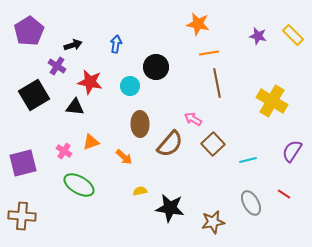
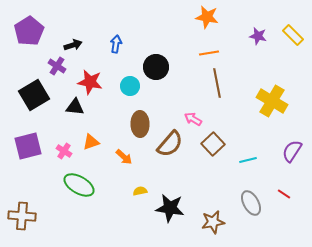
orange star: moved 9 px right, 7 px up
purple square: moved 5 px right, 17 px up
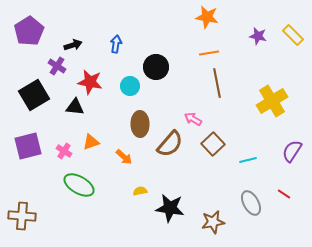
yellow cross: rotated 28 degrees clockwise
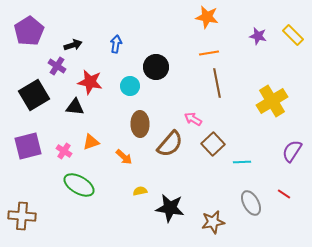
cyan line: moved 6 px left, 2 px down; rotated 12 degrees clockwise
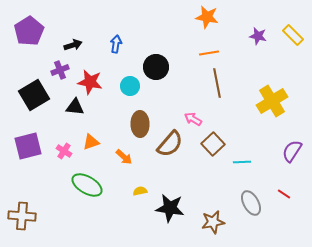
purple cross: moved 3 px right, 4 px down; rotated 36 degrees clockwise
green ellipse: moved 8 px right
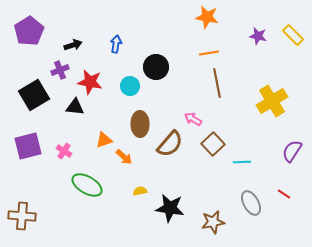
orange triangle: moved 13 px right, 2 px up
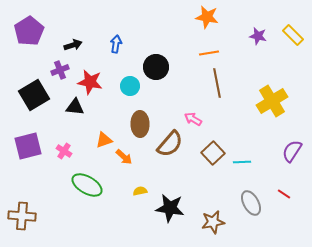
brown square: moved 9 px down
